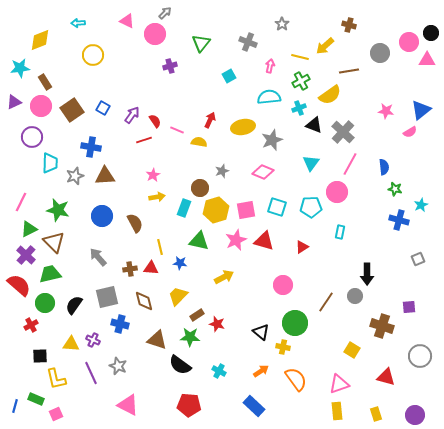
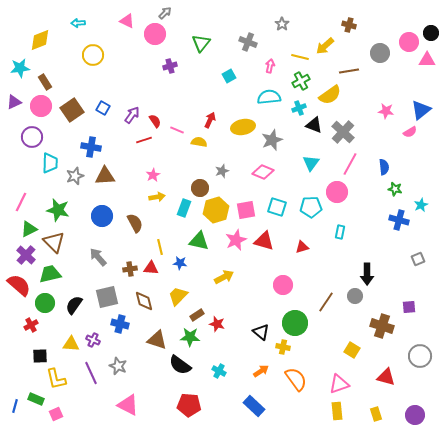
red triangle at (302, 247): rotated 16 degrees clockwise
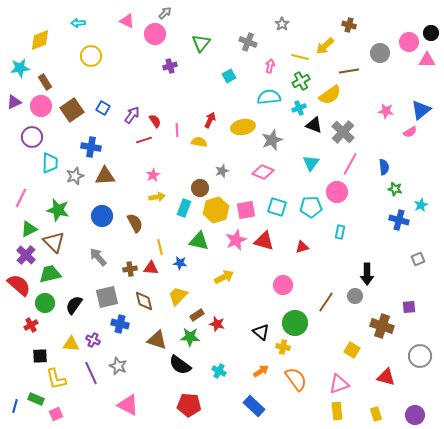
yellow circle at (93, 55): moved 2 px left, 1 px down
pink line at (177, 130): rotated 64 degrees clockwise
pink line at (21, 202): moved 4 px up
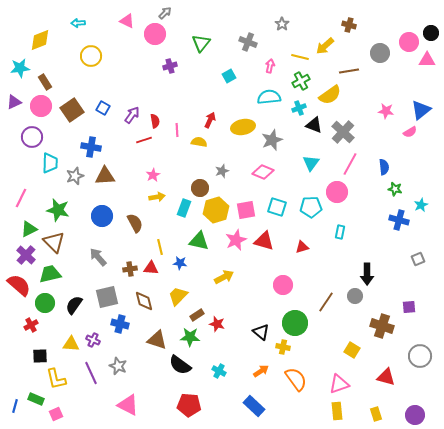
red semicircle at (155, 121): rotated 24 degrees clockwise
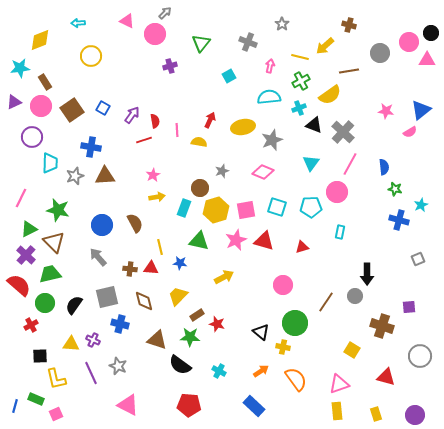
blue circle at (102, 216): moved 9 px down
brown cross at (130, 269): rotated 16 degrees clockwise
